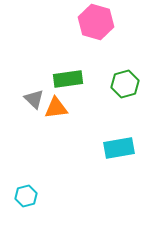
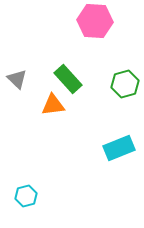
pink hexagon: moved 1 px left, 1 px up; rotated 12 degrees counterclockwise
green rectangle: rotated 56 degrees clockwise
gray triangle: moved 17 px left, 20 px up
orange triangle: moved 3 px left, 3 px up
cyan rectangle: rotated 12 degrees counterclockwise
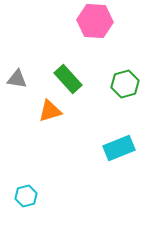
gray triangle: rotated 35 degrees counterclockwise
orange triangle: moved 3 px left, 6 px down; rotated 10 degrees counterclockwise
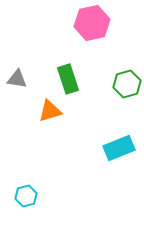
pink hexagon: moved 3 px left, 2 px down; rotated 16 degrees counterclockwise
green rectangle: rotated 24 degrees clockwise
green hexagon: moved 2 px right
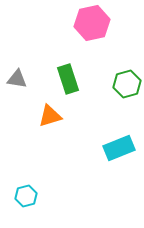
orange triangle: moved 5 px down
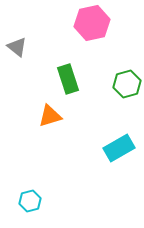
gray triangle: moved 32 px up; rotated 30 degrees clockwise
cyan rectangle: rotated 8 degrees counterclockwise
cyan hexagon: moved 4 px right, 5 px down
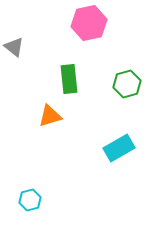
pink hexagon: moved 3 px left
gray triangle: moved 3 px left
green rectangle: moved 1 px right; rotated 12 degrees clockwise
cyan hexagon: moved 1 px up
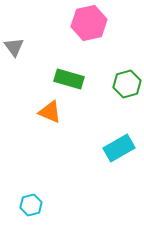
gray triangle: rotated 15 degrees clockwise
green rectangle: rotated 68 degrees counterclockwise
orange triangle: moved 4 px up; rotated 40 degrees clockwise
cyan hexagon: moved 1 px right, 5 px down
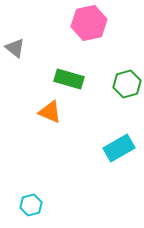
gray triangle: moved 1 px right, 1 px down; rotated 15 degrees counterclockwise
